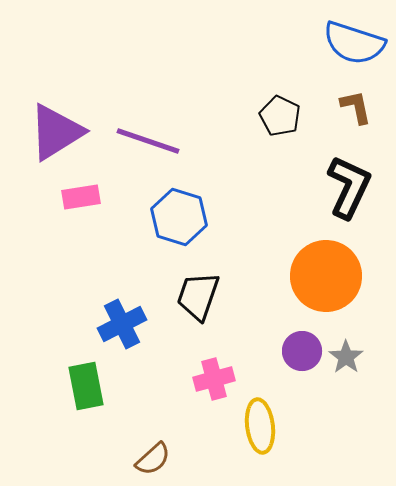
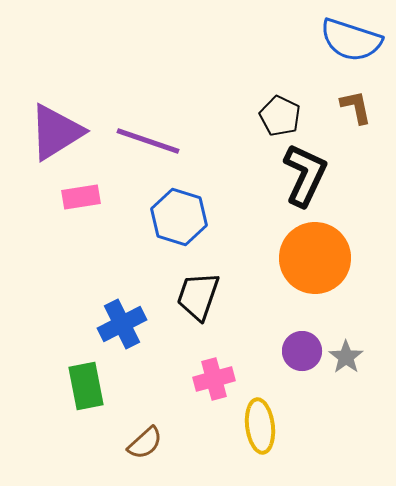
blue semicircle: moved 3 px left, 3 px up
black L-shape: moved 44 px left, 12 px up
orange circle: moved 11 px left, 18 px up
brown semicircle: moved 8 px left, 16 px up
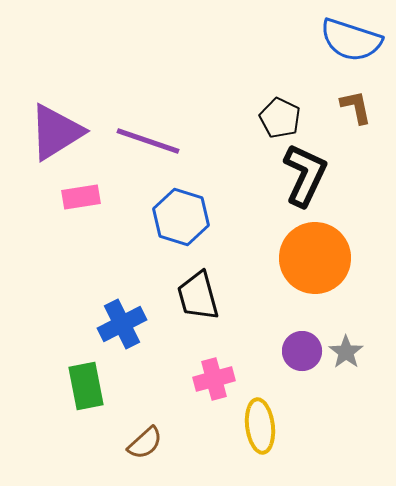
black pentagon: moved 2 px down
blue hexagon: moved 2 px right
black trapezoid: rotated 34 degrees counterclockwise
gray star: moved 5 px up
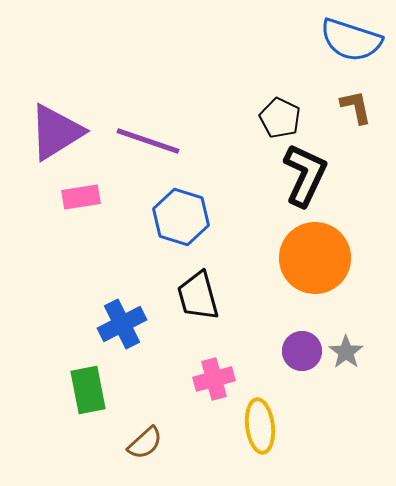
green rectangle: moved 2 px right, 4 px down
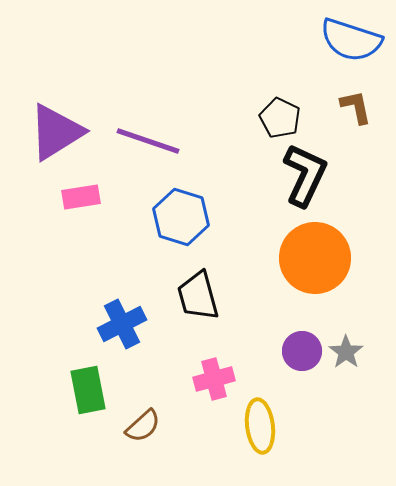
brown semicircle: moved 2 px left, 17 px up
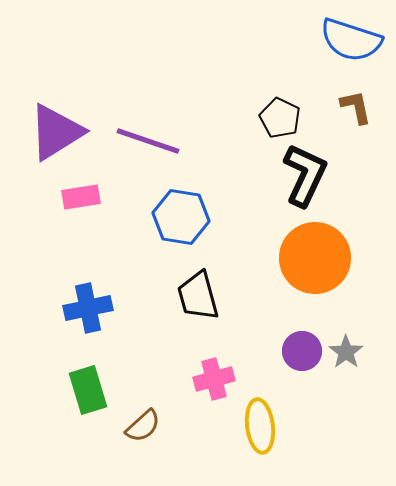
blue hexagon: rotated 8 degrees counterclockwise
blue cross: moved 34 px left, 16 px up; rotated 15 degrees clockwise
green rectangle: rotated 6 degrees counterclockwise
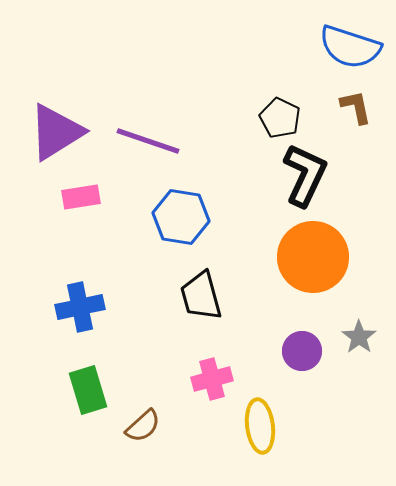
blue semicircle: moved 1 px left, 7 px down
orange circle: moved 2 px left, 1 px up
black trapezoid: moved 3 px right
blue cross: moved 8 px left, 1 px up
gray star: moved 13 px right, 15 px up
pink cross: moved 2 px left
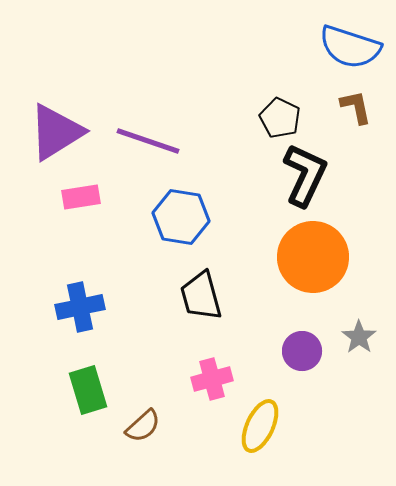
yellow ellipse: rotated 32 degrees clockwise
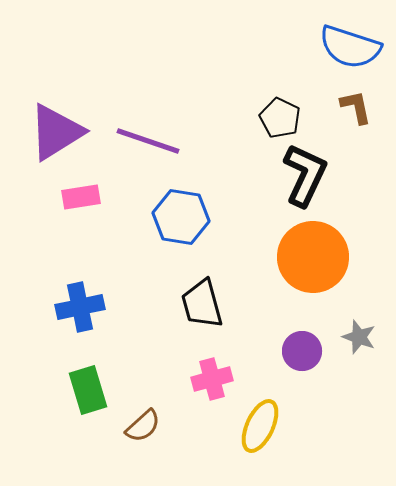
black trapezoid: moved 1 px right, 8 px down
gray star: rotated 16 degrees counterclockwise
